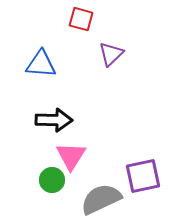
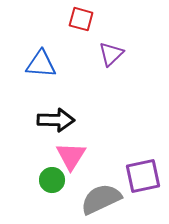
black arrow: moved 2 px right
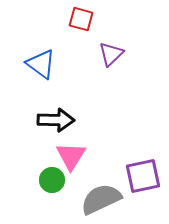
blue triangle: rotated 32 degrees clockwise
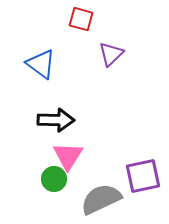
pink triangle: moved 3 px left
green circle: moved 2 px right, 1 px up
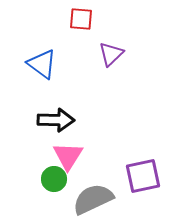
red square: rotated 10 degrees counterclockwise
blue triangle: moved 1 px right
gray semicircle: moved 8 px left
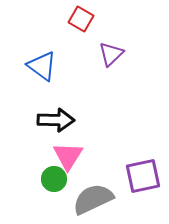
red square: rotated 25 degrees clockwise
blue triangle: moved 2 px down
